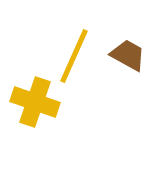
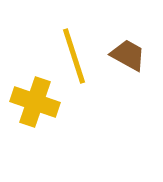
yellow line: rotated 42 degrees counterclockwise
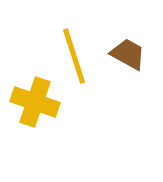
brown trapezoid: moved 1 px up
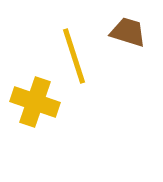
brown trapezoid: moved 22 px up; rotated 12 degrees counterclockwise
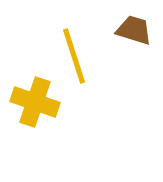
brown trapezoid: moved 6 px right, 2 px up
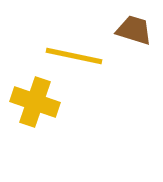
yellow line: rotated 60 degrees counterclockwise
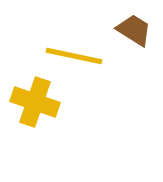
brown trapezoid: rotated 15 degrees clockwise
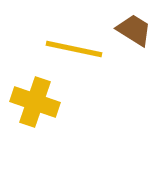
yellow line: moved 7 px up
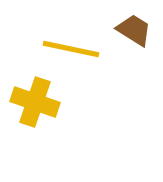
yellow line: moved 3 px left
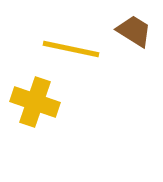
brown trapezoid: moved 1 px down
